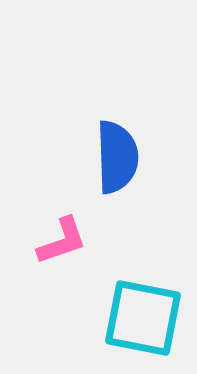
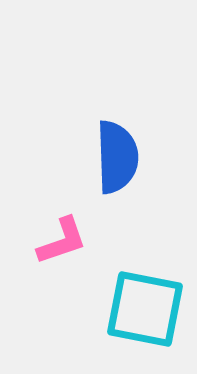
cyan square: moved 2 px right, 9 px up
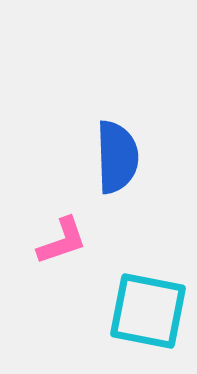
cyan square: moved 3 px right, 2 px down
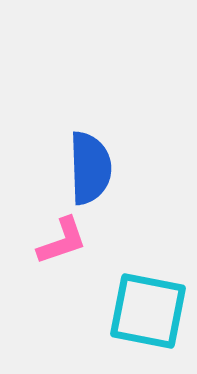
blue semicircle: moved 27 px left, 11 px down
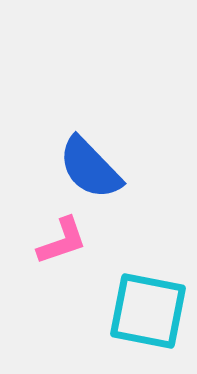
blue semicircle: rotated 138 degrees clockwise
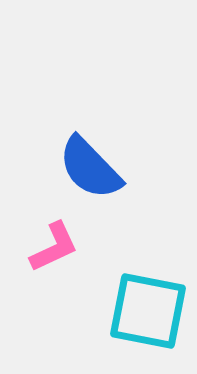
pink L-shape: moved 8 px left, 6 px down; rotated 6 degrees counterclockwise
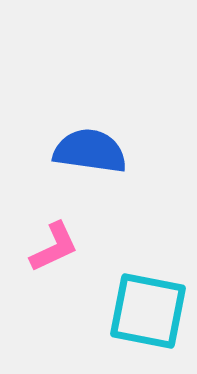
blue semicircle: moved 17 px up; rotated 142 degrees clockwise
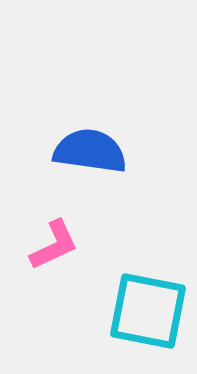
pink L-shape: moved 2 px up
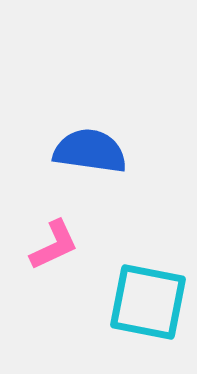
cyan square: moved 9 px up
